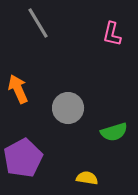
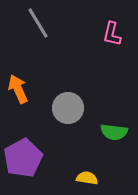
green semicircle: rotated 24 degrees clockwise
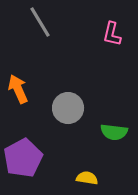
gray line: moved 2 px right, 1 px up
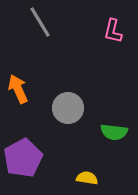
pink L-shape: moved 1 px right, 3 px up
